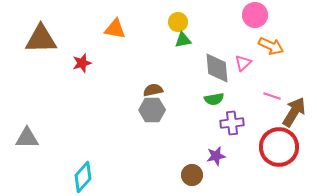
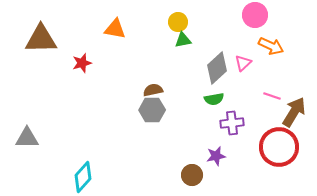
gray diamond: rotated 52 degrees clockwise
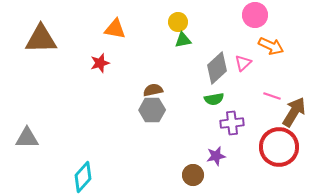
red star: moved 18 px right
brown circle: moved 1 px right
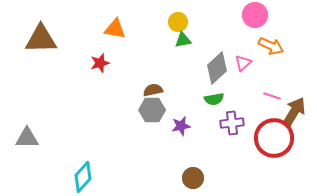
red circle: moved 5 px left, 9 px up
purple star: moved 35 px left, 30 px up
brown circle: moved 3 px down
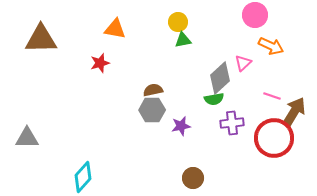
gray diamond: moved 3 px right, 10 px down
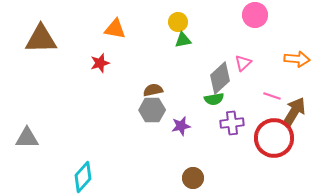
orange arrow: moved 26 px right, 13 px down; rotated 20 degrees counterclockwise
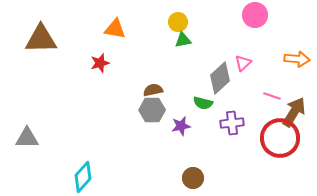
green semicircle: moved 11 px left, 4 px down; rotated 24 degrees clockwise
red circle: moved 6 px right
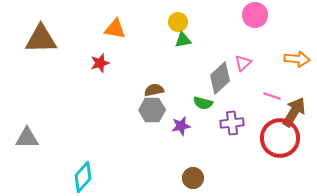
brown semicircle: moved 1 px right
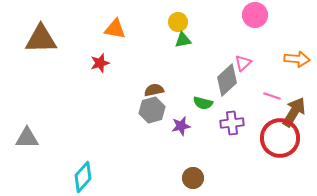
gray diamond: moved 7 px right, 2 px down
gray hexagon: rotated 15 degrees counterclockwise
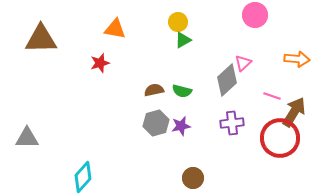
green triangle: rotated 18 degrees counterclockwise
green semicircle: moved 21 px left, 12 px up
gray hexagon: moved 4 px right, 13 px down
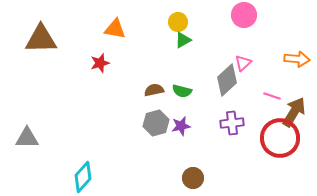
pink circle: moved 11 px left
